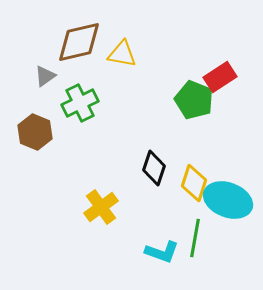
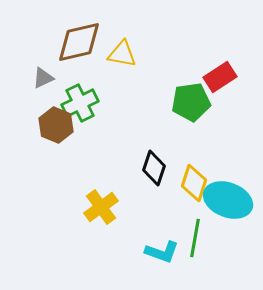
gray triangle: moved 2 px left, 2 px down; rotated 10 degrees clockwise
green pentagon: moved 3 px left, 2 px down; rotated 30 degrees counterclockwise
brown hexagon: moved 21 px right, 7 px up
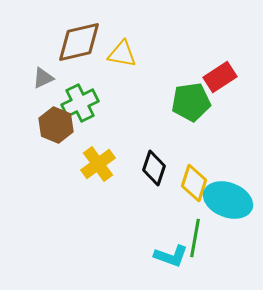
yellow cross: moved 3 px left, 43 px up
cyan L-shape: moved 9 px right, 4 px down
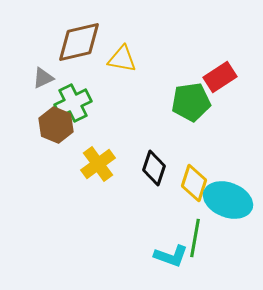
yellow triangle: moved 5 px down
green cross: moved 7 px left
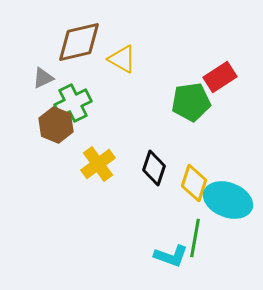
yellow triangle: rotated 20 degrees clockwise
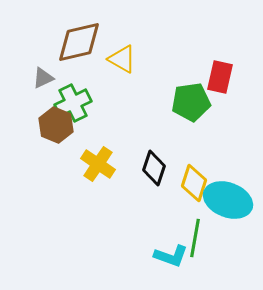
red rectangle: rotated 44 degrees counterclockwise
yellow cross: rotated 20 degrees counterclockwise
